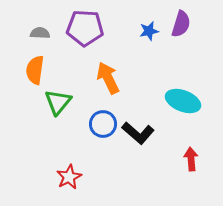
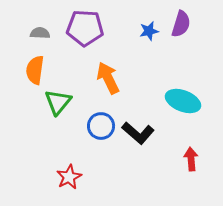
blue circle: moved 2 px left, 2 px down
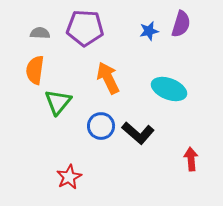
cyan ellipse: moved 14 px left, 12 px up
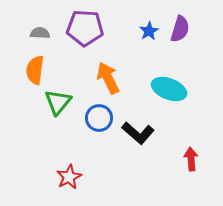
purple semicircle: moved 1 px left, 5 px down
blue star: rotated 18 degrees counterclockwise
blue circle: moved 2 px left, 8 px up
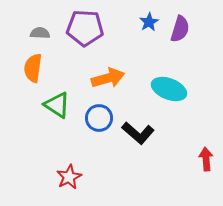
blue star: moved 9 px up
orange semicircle: moved 2 px left, 2 px up
orange arrow: rotated 100 degrees clockwise
green triangle: moved 1 px left, 3 px down; rotated 36 degrees counterclockwise
red arrow: moved 15 px right
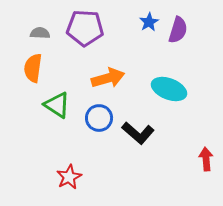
purple semicircle: moved 2 px left, 1 px down
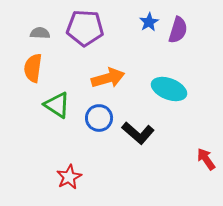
red arrow: rotated 30 degrees counterclockwise
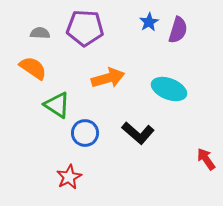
orange semicircle: rotated 116 degrees clockwise
blue circle: moved 14 px left, 15 px down
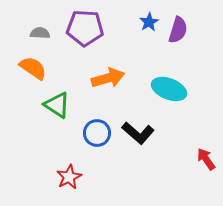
blue circle: moved 12 px right
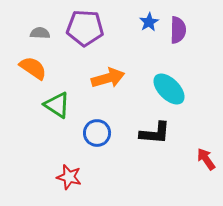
purple semicircle: rotated 16 degrees counterclockwise
cyan ellipse: rotated 24 degrees clockwise
black L-shape: moved 17 px right; rotated 36 degrees counterclockwise
red star: rotated 30 degrees counterclockwise
